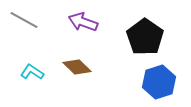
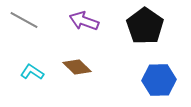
purple arrow: moved 1 px right, 1 px up
black pentagon: moved 11 px up
blue hexagon: moved 2 px up; rotated 16 degrees clockwise
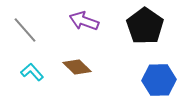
gray line: moved 1 px right, 10 px down; rotated 20 degrees clockwise
cyan L-shape: rotated 15 degrees clockwise
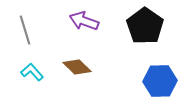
gray line: rotated 24 degrees clockwise
blue hexagon: moved 1 px right, 1 px down
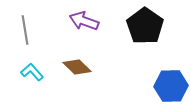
gray line: rotated 8 degrees clockwise
blue hexagon: moved 11 px right, 5 px down
